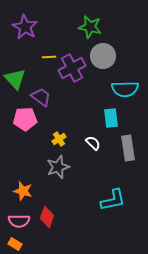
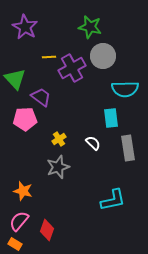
red diamond: moved 13 px down
pink semicircle: rotated 130 degrees clockwise
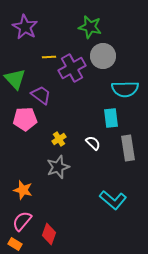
purple trapezoid: moved 2 px up
orange star: moved 1 px up
cyan L-shape: rotated 52 degrees clockwise
pink semicircle: moved 3 px right
red diamond: moved 2 px right, 4 px down
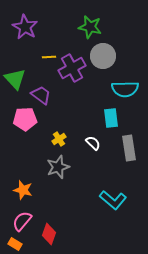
gray rectangle: moved 1 px right
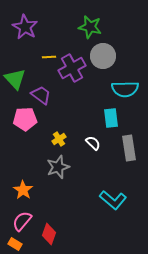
orange star: rotated 18 degrees clockwise
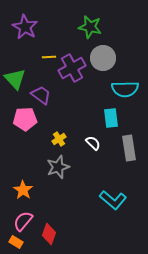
gray circle: moved 2 px down
pink semicircle: moved 1 px right
orange rectangle: moved 1 px right, 2 px up
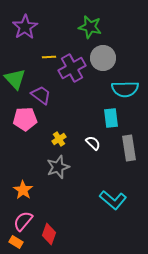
purple star: rotated 10 degrees clockwise
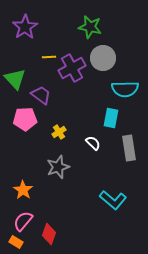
cyan rectangle: rotated 18 degrees clockwise
yellow cross: moved 7 px up
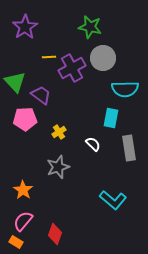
green triangle: moved 3 px down
white semicircle: moved 1 px down
red diamond: moved 6 px right
